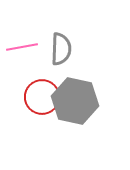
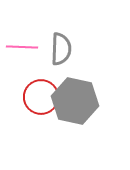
pink line: rotated 12 degrees clockwise
red circle: moved 1 px left
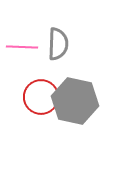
gray semicircle: moved 3 px left, 5 px up
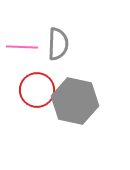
red circle: moved 4 px left, 7 px up
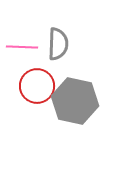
red circle: moved 4 px up
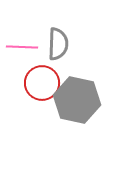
red circle: moved 5 px right, 3 px up
gray hexagon: moved 2 px right, 1 px up
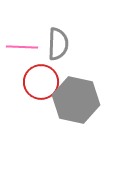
red circle: moved 1 px left, 1 px up
gray hexagon: moved 1 px left
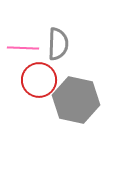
pink line: moved 1 px right, 1 px down
red circle: moved 2 px left, 2 px up
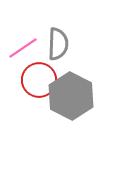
pink line: rotated 36 degrees counterclockwise
gray hexagon: moved 5 px left, 4 px up; rotated 15 degrees clockwise
